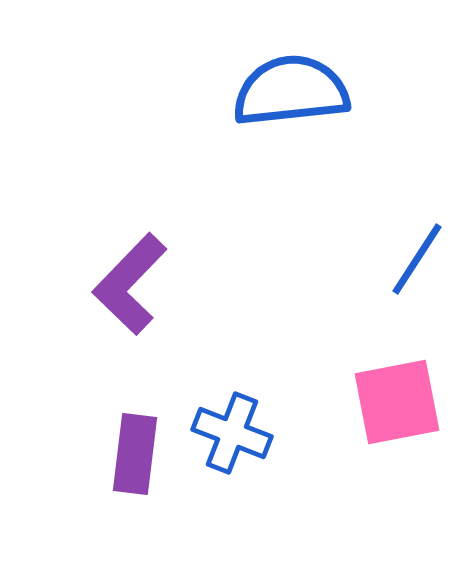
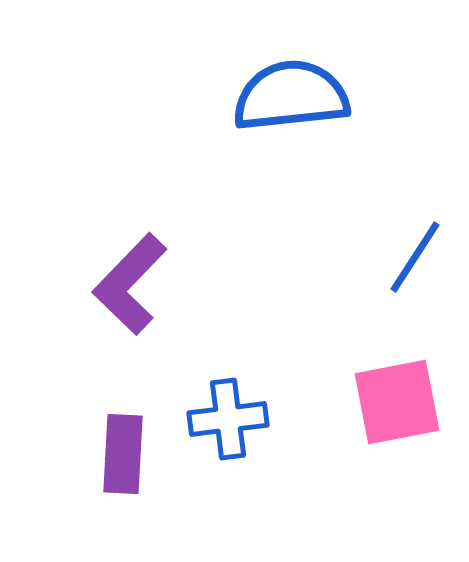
blue semicircle: moved 5 px down
blue line: moved 2 px left, 2 px up
blue cross: moved 4 px left, 14 px up; rotated 28 degrees counterclockwise
purple rectangle: moved 12 px left; rotated 4 degrees counterclockwise
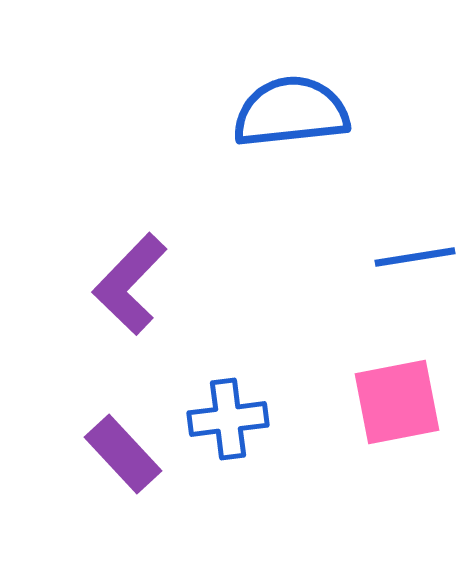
blue semicircle: moved 16 px down
blue line: rotated 48 degrees clockwise
purple rectangle: rotated 46 degrees counterclockwise
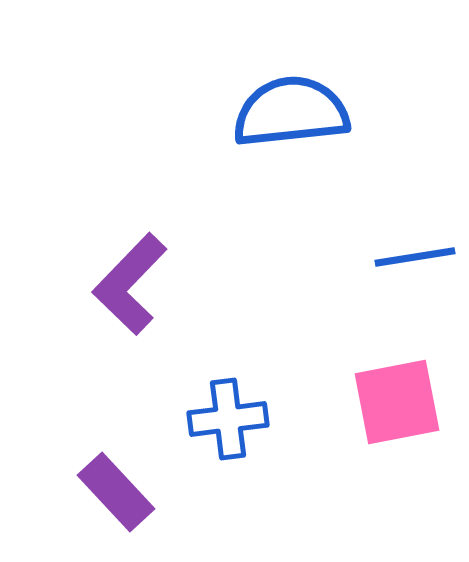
purple rectangle: moved 7 px left, 38 px down
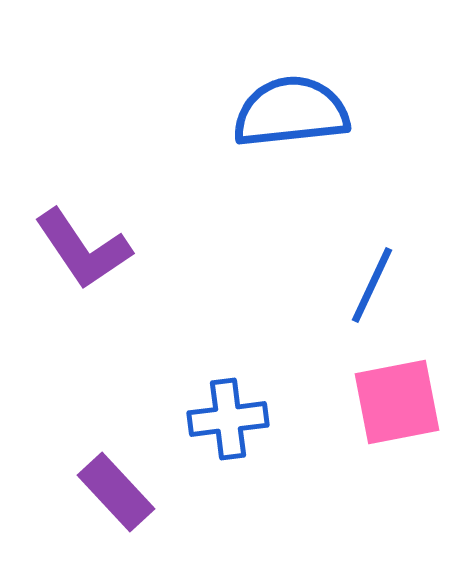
blue line: moved 43 px left, 28 px down; rotated 56 degrees counterclockwise
purple L-shape: moved 47 px left, 35 px up; rotated 78 degrees counterclockwise
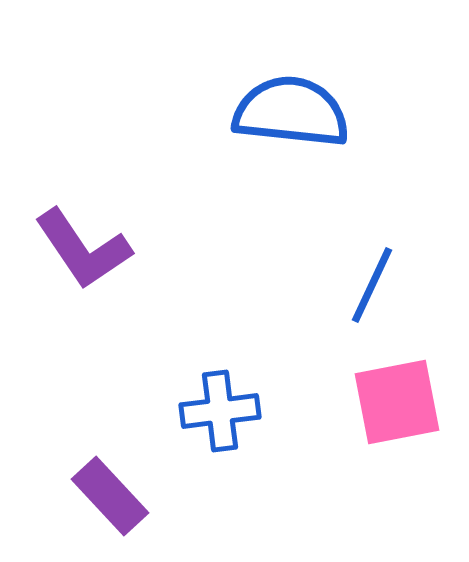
blue semicircle: rotated 12 degrees clockwise
blue cross: moved 8 px left, 8 px up
purple rectangle: moved 6 px left, 4 px down
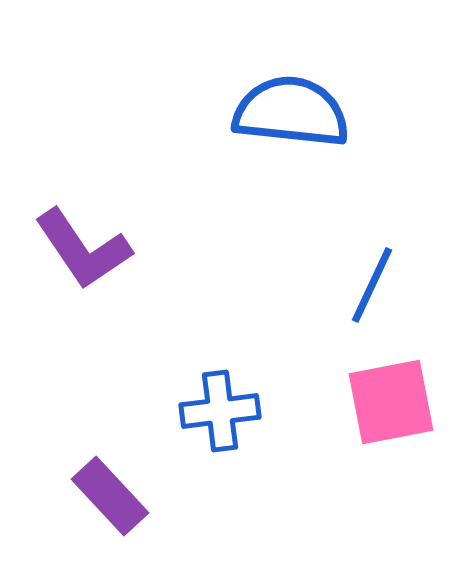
pink square: moved 6 px left
